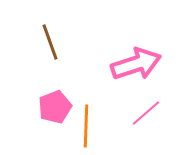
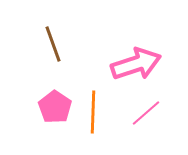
brown line: moved 3 px right, 2 px down
pink pentagon: rotated 16 degrees counterclockwise
orange line: moved 7 px right, 14 px up
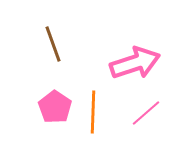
pink arrow: moved 1 px left, 1 px up
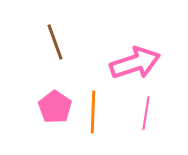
brown line: moved 2 px right, 2 px up
pink line: rotated 40 degrees counterclockwise
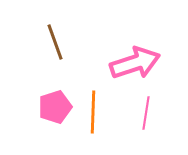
pink pentagon: rotated 20 degrees clockwise
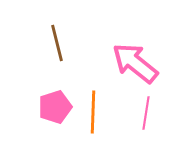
brown line: moved 2 px right, 1 px down; rotated 6 degrees clockwise
pink arrow: rotated 123 degrees counterclockwise
